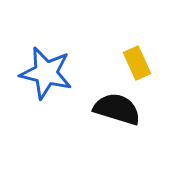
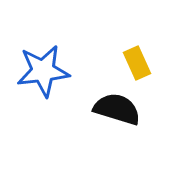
blue star: moved 3 px left, 2 px up; rotated 20 degrees counterclockwise
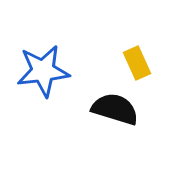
black semicircle: moved 2 px left
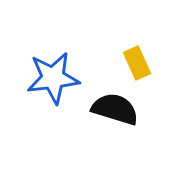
blue star: moved 10 px right, 7 px down
